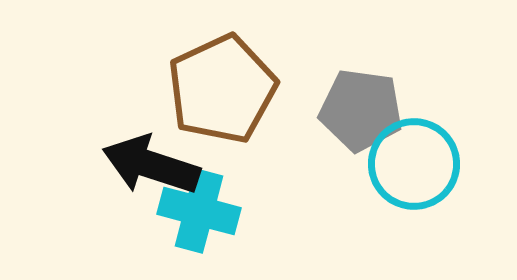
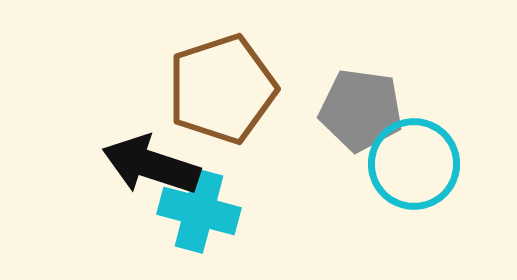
brown pentagon: rotated 7 degrees clockwise
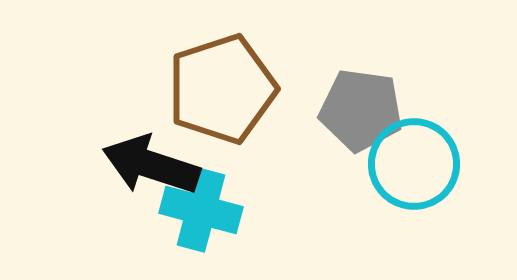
cyan cross: moved 2 px right, 1 px up
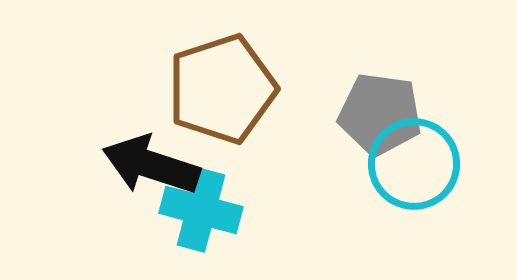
gray pentagon: moved 19 px right, 4 px down
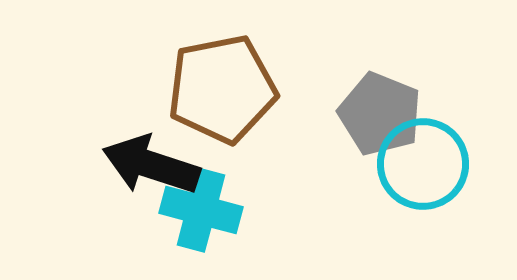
brown pentagon: rotated 7 degrees clockwise
gray pentagon: rotated 14 degrees clockwise
cyan circle: moved 9 px right
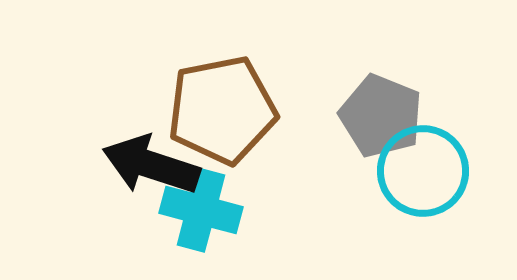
brown pentagon: moved 21 px down
gray pentagon: moved 1 px right, 2 px down
cyan circle: moved 7 px down
